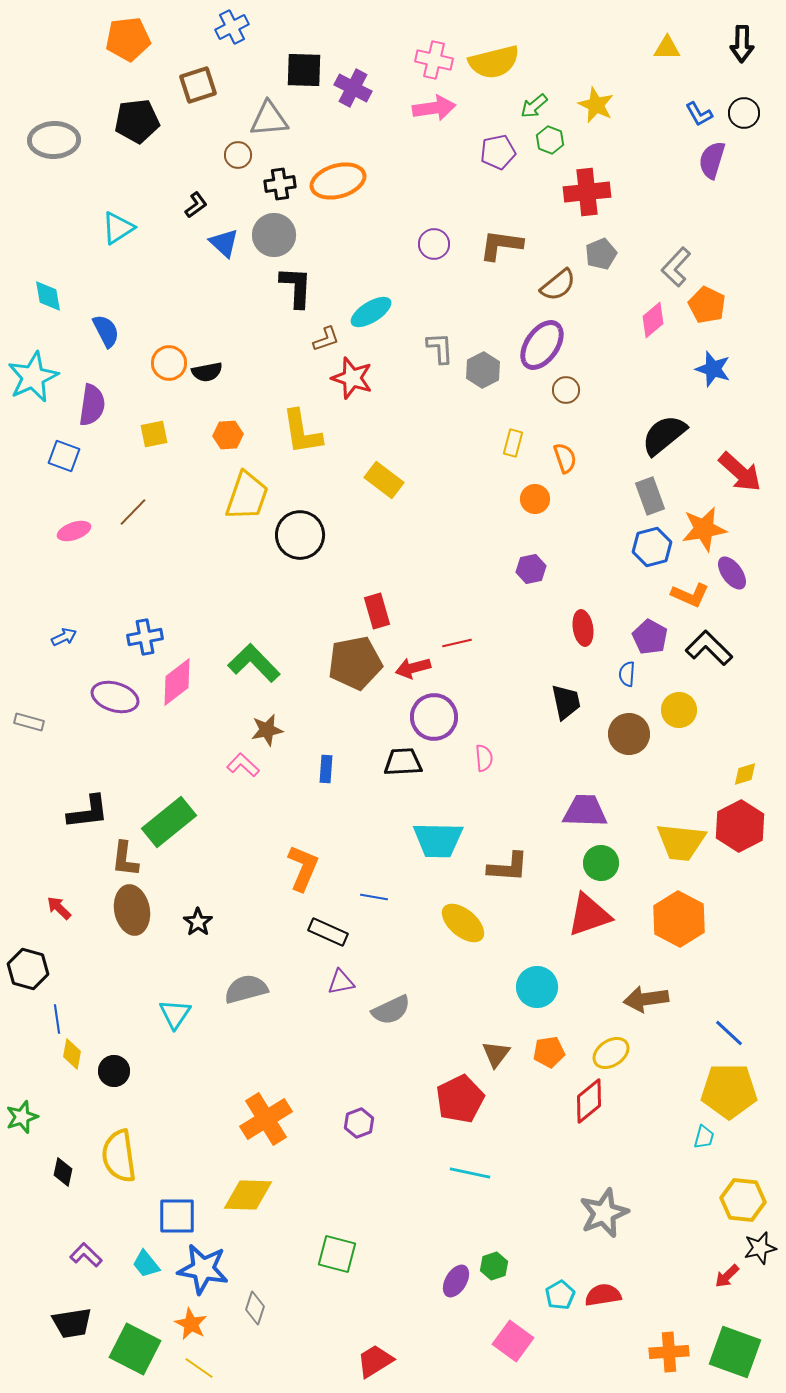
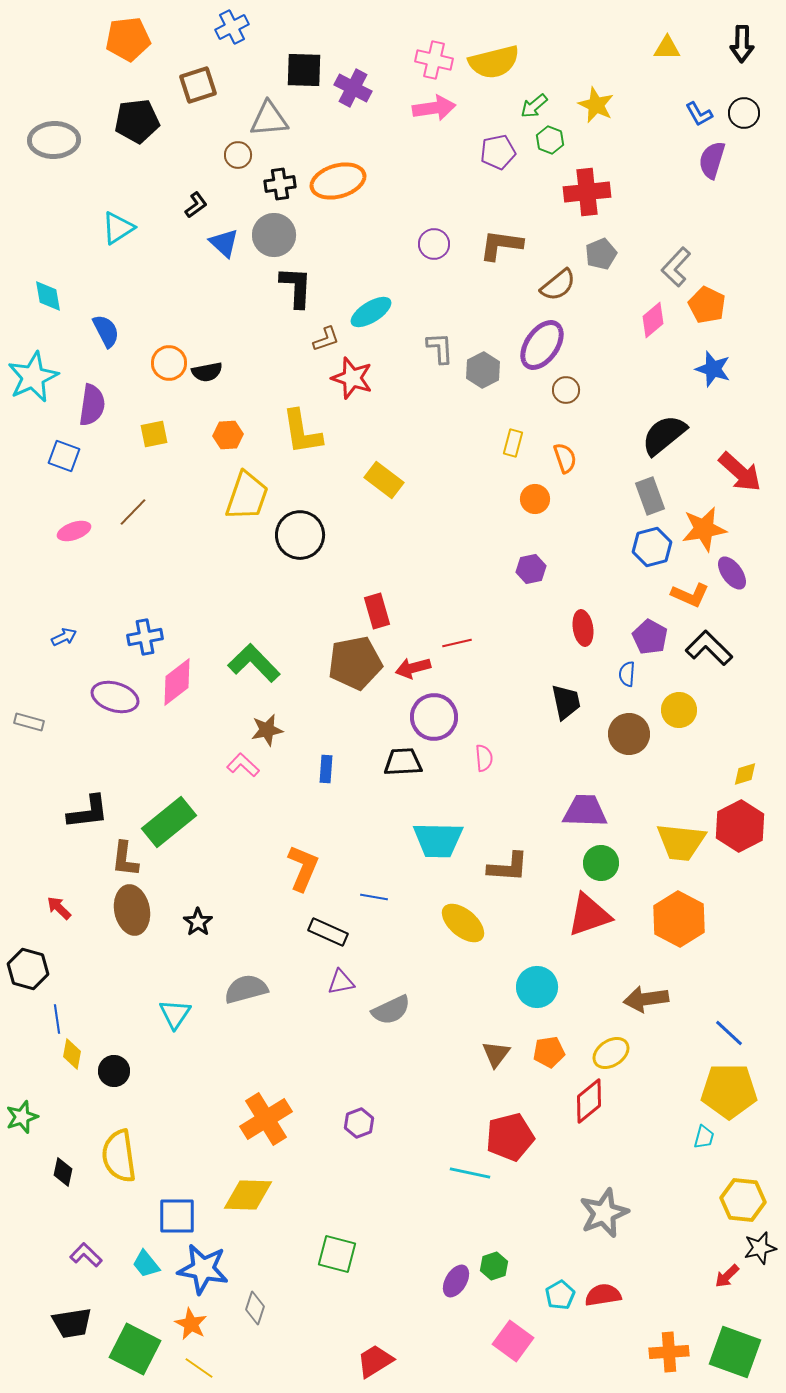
red pentagon at (460, 1099): moved 50 px right, 38 px down; rotated 12 degrees clockwise
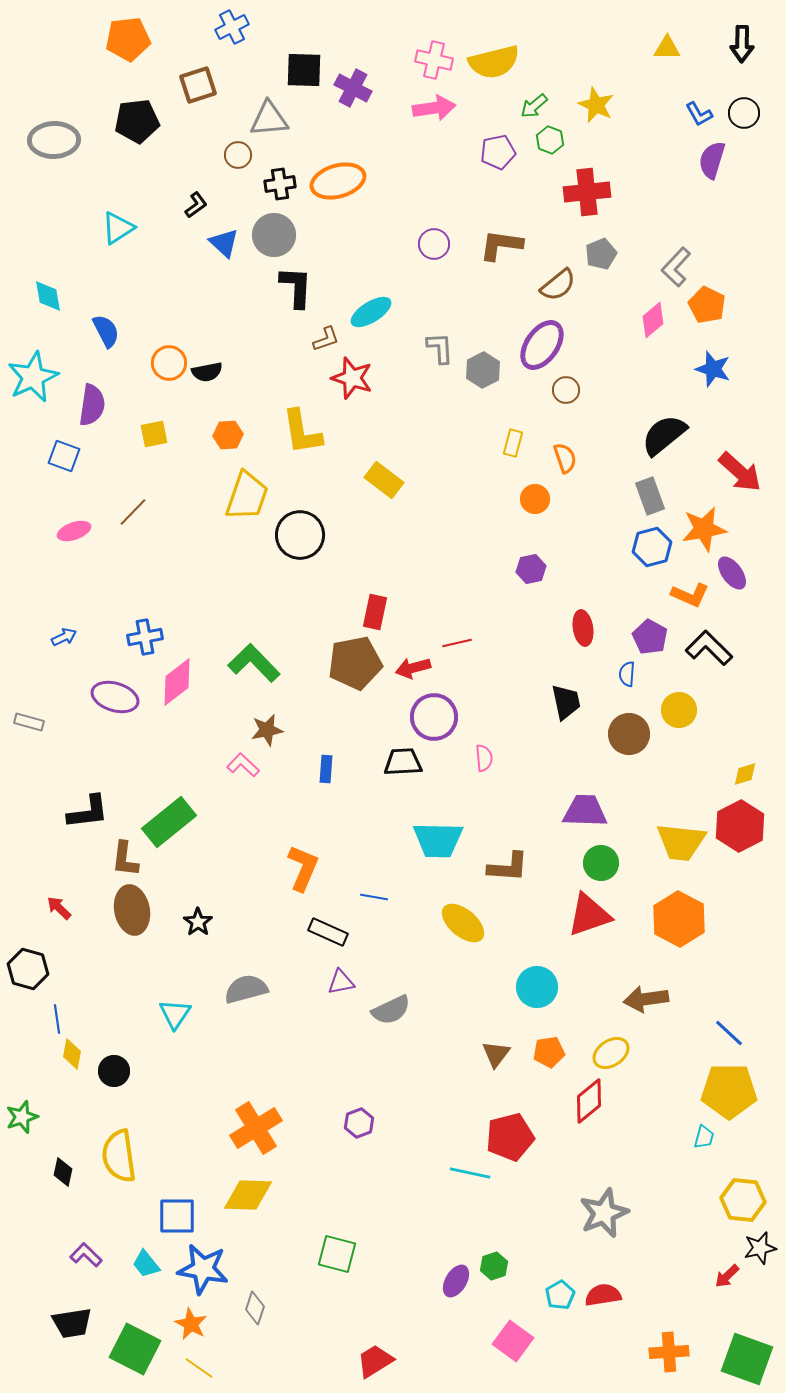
red rectangle at (377, 611): moved 2 px left, 1 px down; rotated 28 degrees clockwise
orange cross at (266, 1119): moved 10 px left, 9 px down
green square at (735, 1352): moved 12 px right, 7 px down
